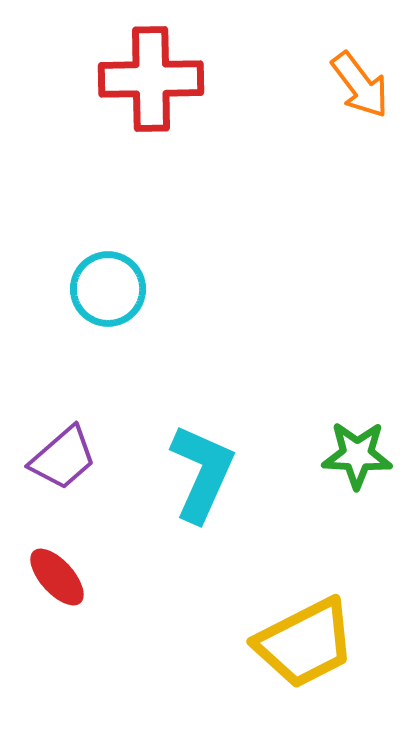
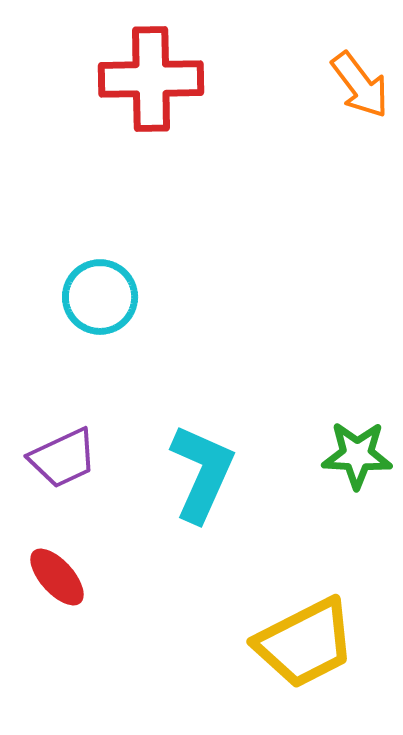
cyan circle: moved 8 px left, 8 px down
purple trapezoid: rotated 16 degrees clockwise
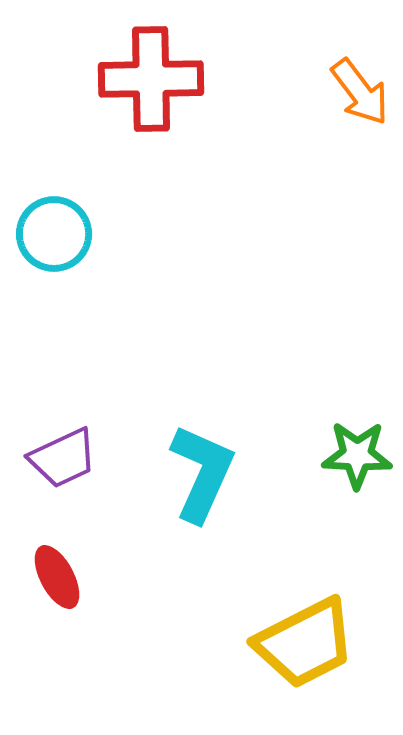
orange arrow: moved 7 px down
cyan circle: moved 46 px left, 63 px up
red ellipse: rotated 14 degrees clockwise
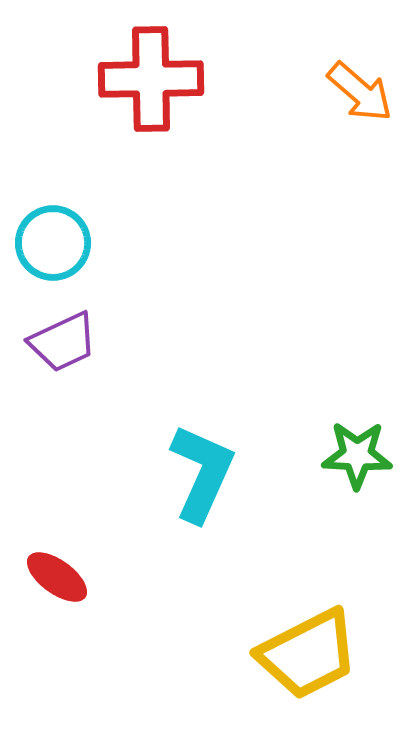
orange arrow: rotated 12 degrees counterclockwise
cyan circle: moved 1 px left, 9 px down
purple trapezoid: moved 116 px up
red ellipse: rotated 26 degrees counterclockwise
yellow trapezoid: moved 3 px right, 11 px down
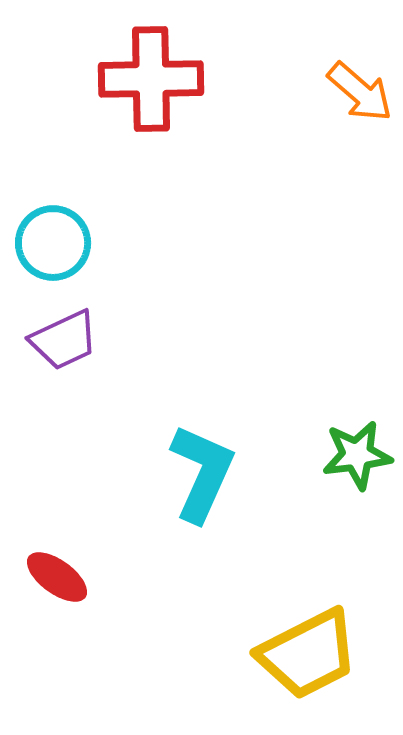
purple trapezoid: moved 1 px right, 2 px up
green star: rotated 10 degrees counterclockwise
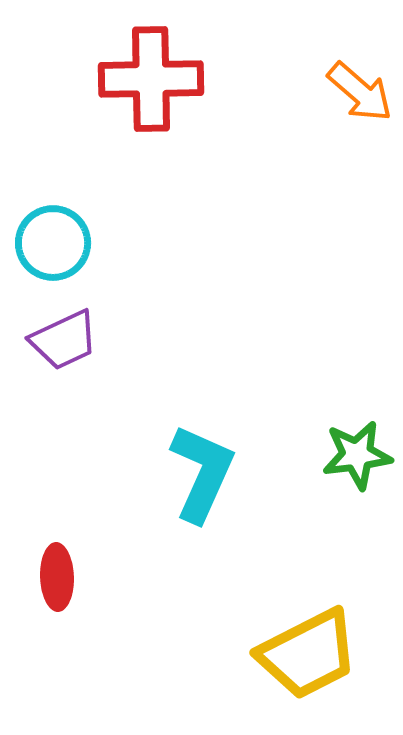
red ellipse: rotated 52 degrees clockwise
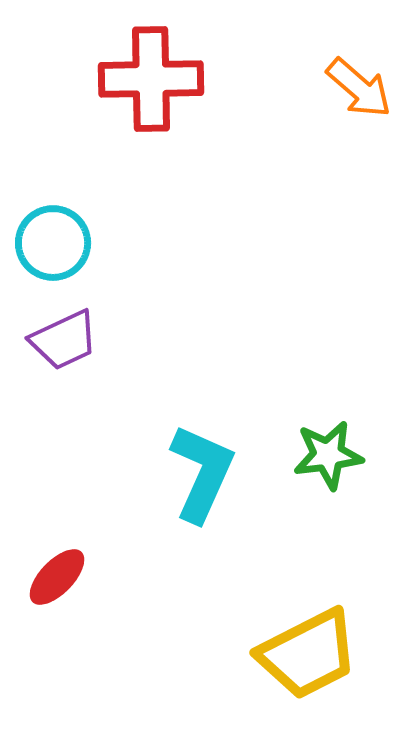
orange arrow: moved 1 px left, 4 px up
green star: moved 29 px left
red ellipse: rotated 46 degrees clockwise
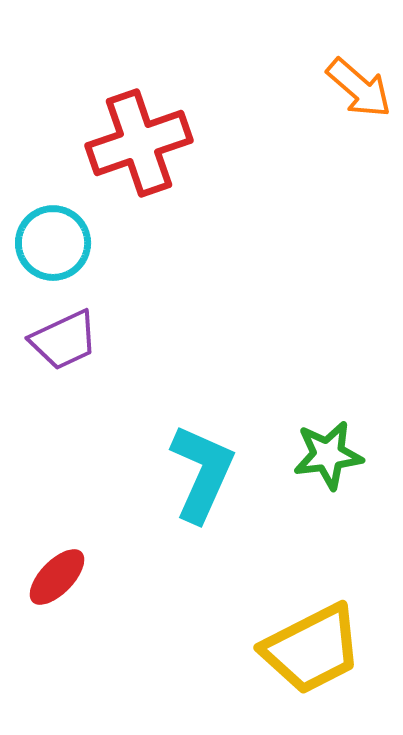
red cross: moved 12 px left, 64 px down; rotated 18 degrees counterclockwise
yellow trapezoid: moved 4 px right, 5 px up
